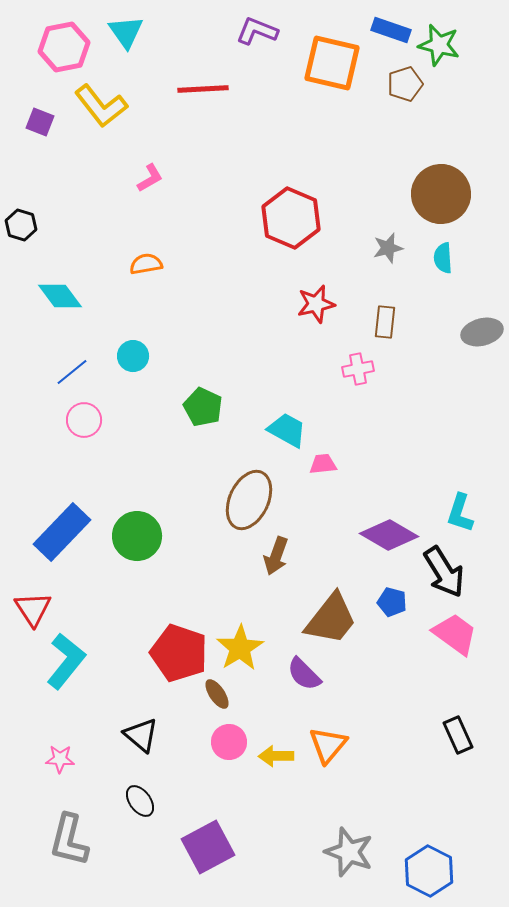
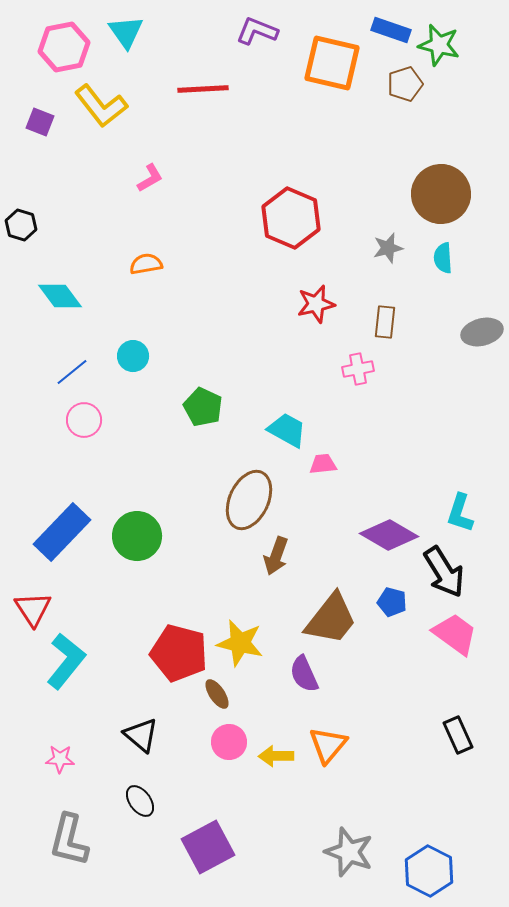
yellow star at (240, 648): moved 5 px up; rotated 27 degrees counterclockwise
red pentagon at (179, 653): rotated 4 degrees counterclockwise
purple semicircle at (304, 674): rotated 21 degrees clockwise
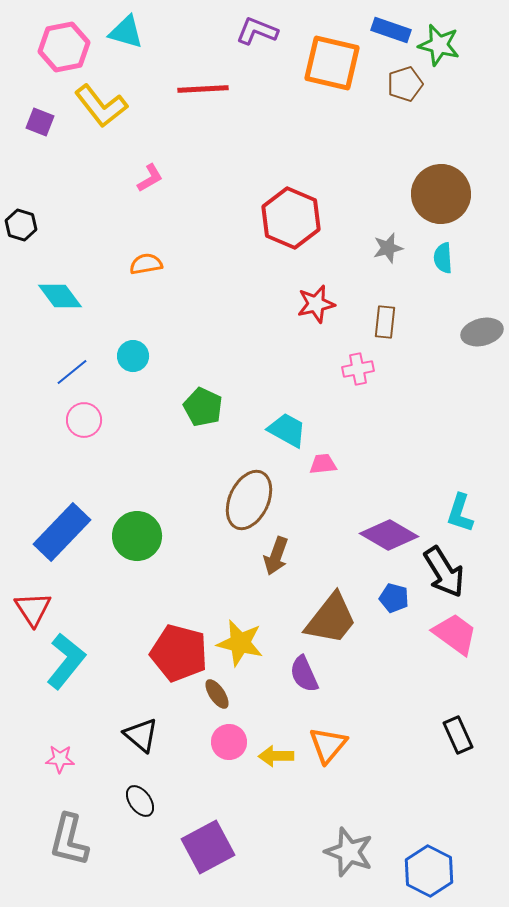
cyan triangle at (126, 32): rotated 39 degrees counterclockwise
blue pentagon at (392, 602): moved 2 px right, 4 px up
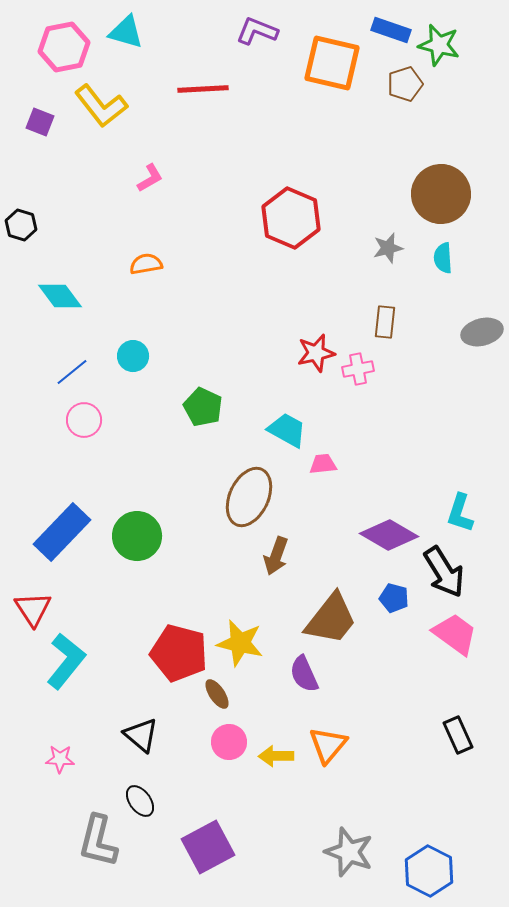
red star at (316, 304): moved 49 px down
brown ellipse at (249, 500): moved 3 px up
gray L-shape at (69, 840): moved 29 px right, 1 px down
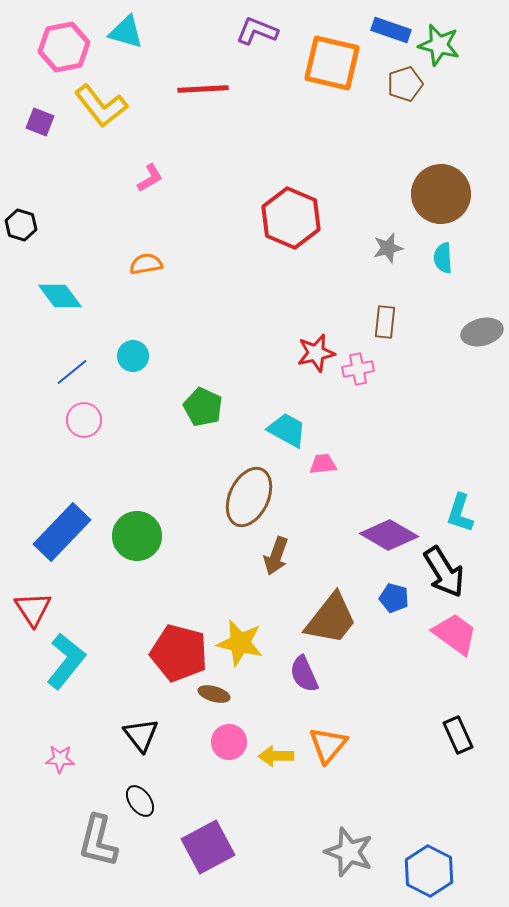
brown ellipse at (217, 694): moved 3 px left; rotated 40 degrees counterclockwise
black triangle at (141, 735): rotated 12 degrees clockwise
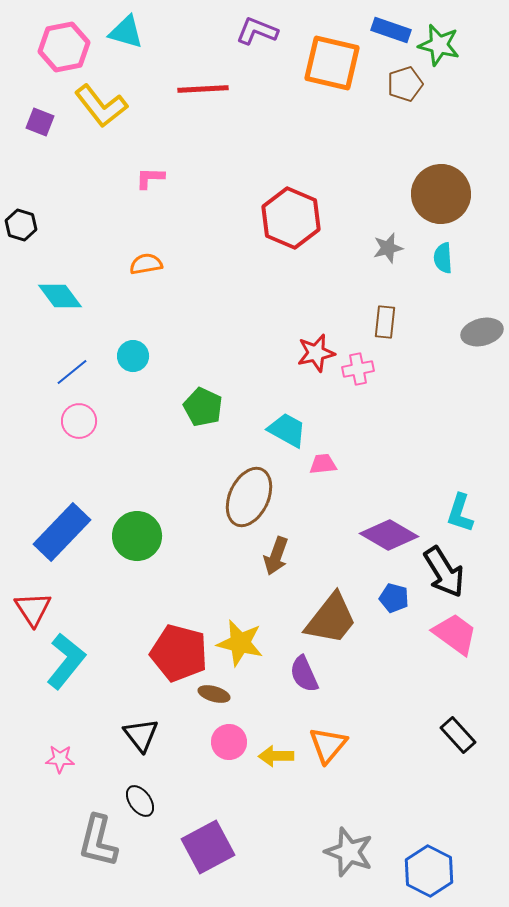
pink L-shape at (150, 178): rotated 148 degrees counterclockwise
pink circle at (84, 420): moved 5 px left, 1 px down
black rectangle at (458, 735): rotated 18 degrees counterclockwise
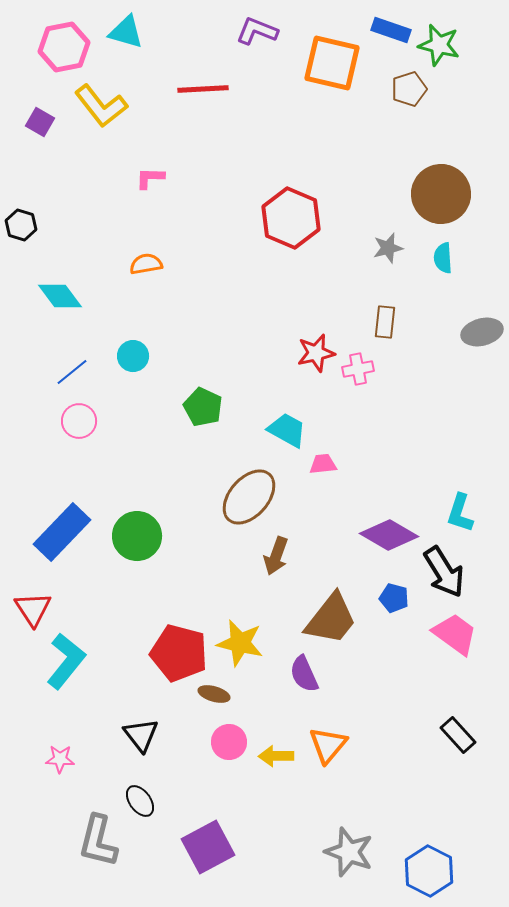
brown pentagon at (405, 84): moved 4 px right, 5 px down
purple square at (40, 122): rotated 8 degrees clockwise
brown ellipse at (249, 497): rotated 16 degrees clockwise
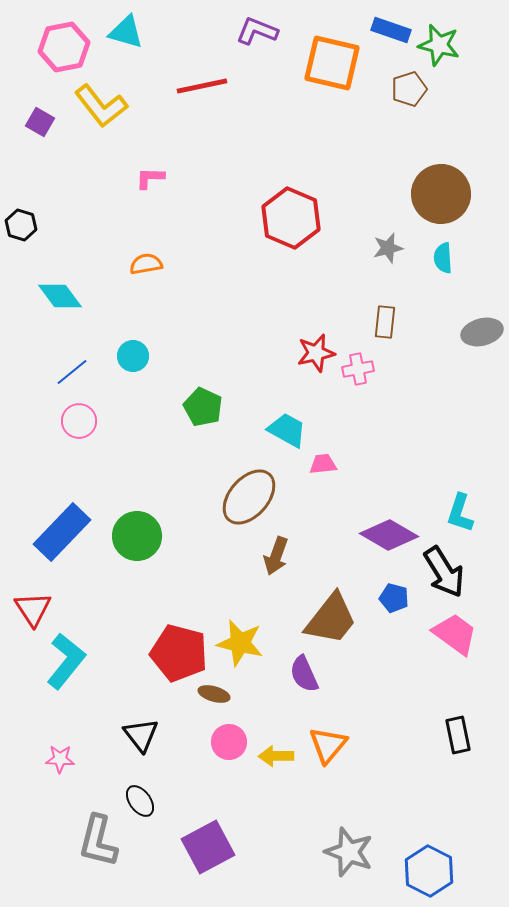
red line at (203, 89): moved 1 px left, 3 px up; rotated 9 degrees counterclockwise
black rectangle at (458, 735): rotated 30 degrees clockwise
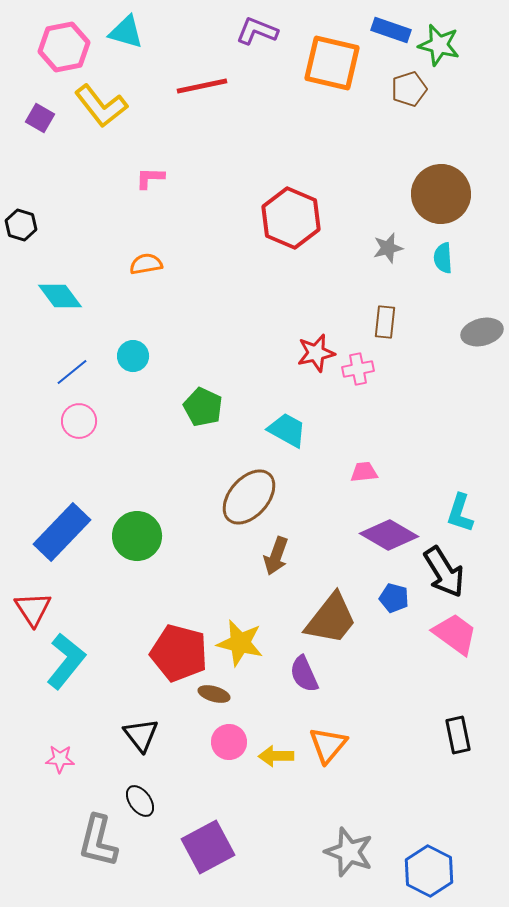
purple square at (40, 122): moved 4 px up
pink trapezoid at (323, 464): moved 41 px right, 8 px down
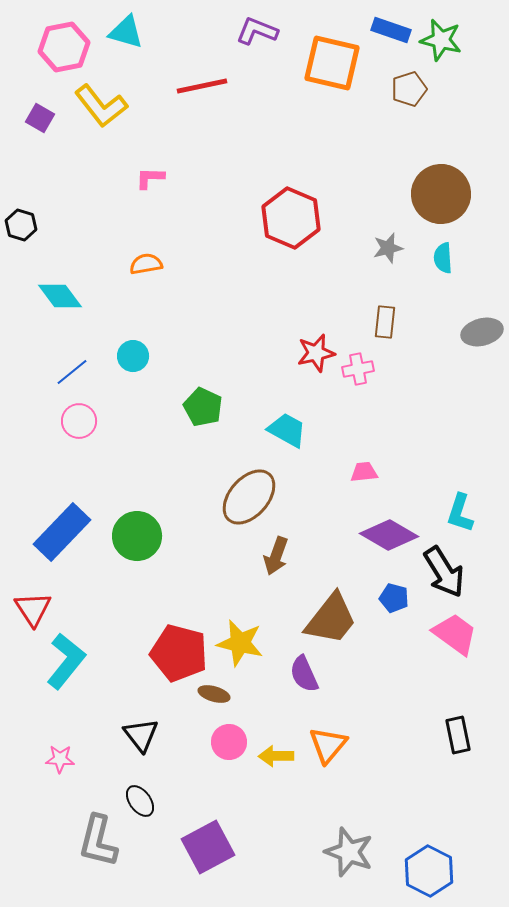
green star at (439, 45): moved 2 px right, 5 px up
